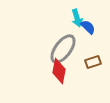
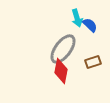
blue semicircle: moved 2 px right, 2 px up
red diamond: moved 2 px right
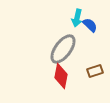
cyan arrow: rotated 30 degrees clockwise
brown rectangle: moved 2 px right, 9 px down
red diamond: moved 5 px down
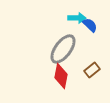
cyan arrow: rotated 102 degrees counterclockwise
brown rectangle: moved 3 px left, 1 px up; rotated 21 degrees counterclockwise
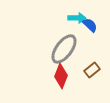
gray ellipse: moved 1 px right
red diamond: rotated 10 degrees clockwise
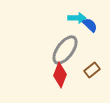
gray ellipse: moved 1 px right, 1 px down
red diamond: moved 1 px left, 1 px up
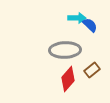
gray ellipse: rotated 52 degrees clockwise
red diamond: moved 8 px right, 4 px down; rotated 20 degrees clockwise
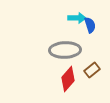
blue semicircle: rotated 28 degrees clockwise
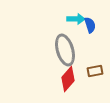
cyan arrow: moved 1 px left, 1 px down
gray ellipse: rotated 76 degrees clockwise
brown rectangle: moved 3 px right, 1 px down; rotated 28 degrees clockwise
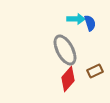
blue semicircle: moved 2 px up
gray ellipse: rotated 12 degrees counterclockwise
brown rectangle: rotated 14 degrees counterclockwise
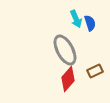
cyan arrow: rotated 66 degrees clockwise
